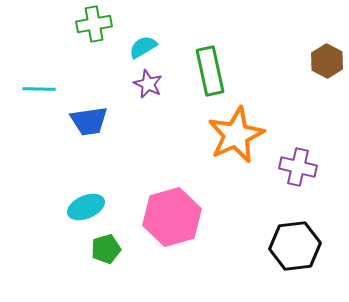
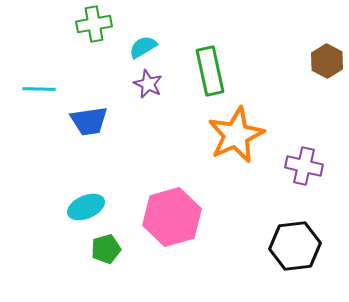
purple cross: moved 6 px right, 1 px up
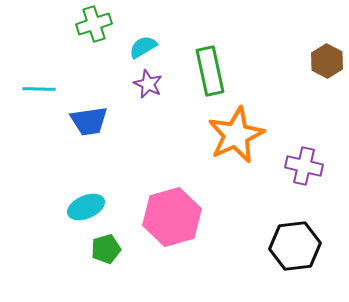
green cross: rotated 8 degrees counterclockwise
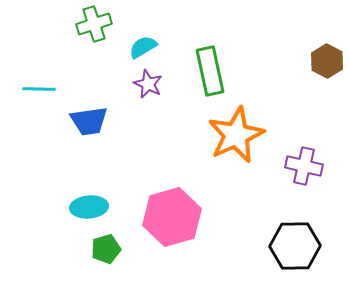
cyan ellipse: moved 3 px right; rotated 18 degrees clockwise
black hexagon: rotated 6 degrees clockwise
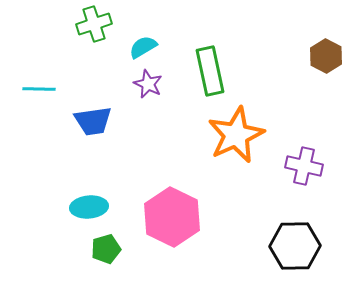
brown hexagon: moved 1 px left, 5 px up
blue trapezoid: moved 4 px right
pink hexagon: rotated 18 degrees counterclockwise
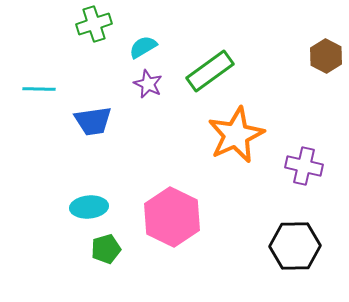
green rectangle: rotated 66 degrees clockwise
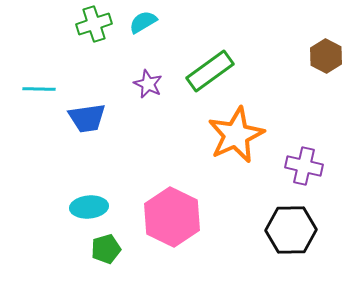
cyan semicircle: moved 25 px up
blue trapezoid: moved 6 px left, 3 px up
black hexagon: moved 4 px left, 16 px up
